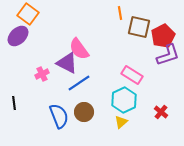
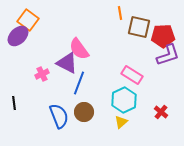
orange square: moved 6 px down
red pentagon: rotated 25 degrees clockwise
blue line: rotated 35 degrees counterclockwise
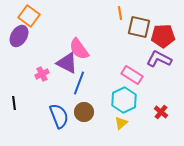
orange square: moved 1 px right, 4 px up
purple ellipse: moved 1 px right; rotated 15 degrees counterclockwise
purple L-shape: moved 9 px left, 4 px down; rotated 135 degrees counterclockwise
yellow triangle: moved 1 px down
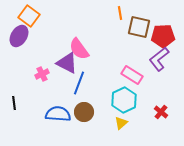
purple L-shape: rotated 65 degrees counterclockwise
blue semicircle: moved 1 px left, 2 px up; rotated 65 degrees counterclockwise
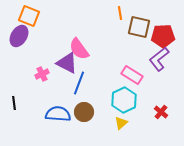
orange square: rotated 15 degrees counterclockwise
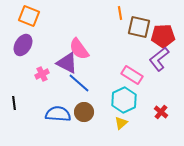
purple ellipse: moved 4 px right, 9 px down
blue line: rotated 70 degrees counterclockwise
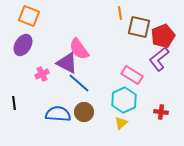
red pentagon: rotated 20 degrees counterclockwise
red cross: rotated 32 degrees counterclockwise
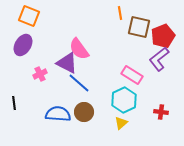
pink cross: moved 2 px left
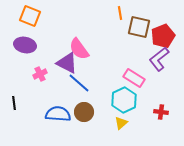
orange square: moved 1 px right
purple ellipse: moved 2 px right; rotated 70 degrees clockwise
pink rectangle: moved 2 px right, 3 px down
